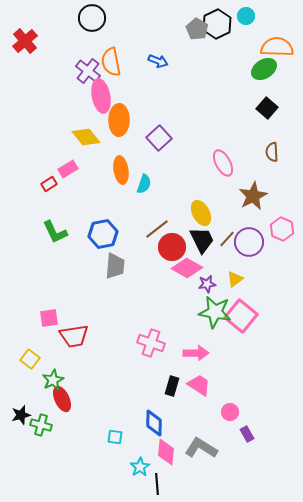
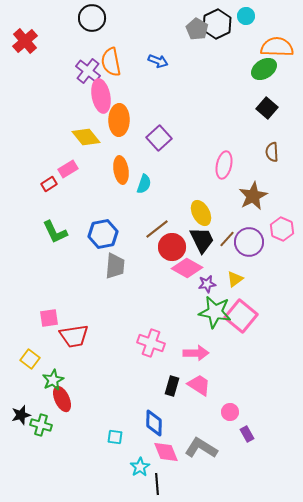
pink ellipse at (223, 163): moved 1 px right, 2 px down; rotated 40 degrees clockwise
pink diamond at (166, 452): rotated 28 degrees counterclockwise
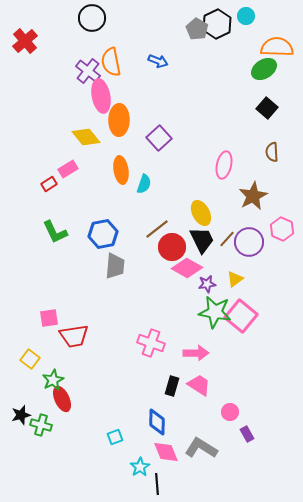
blue diamond at (154, 423): moved 3 px right, 1 px up
cyan square at (115, 437): rotated 28 degrees counterclockwise
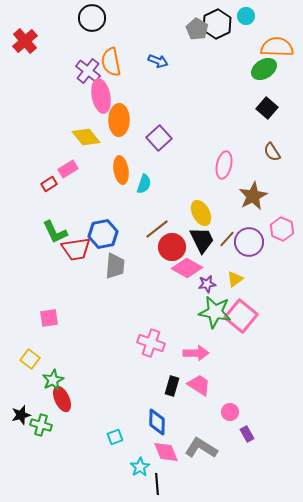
brown semicircle at (272, 152): rotated 30 degrees counterclockwise
red trapezoid at (74, 336): moved 2 px right, 87 px up
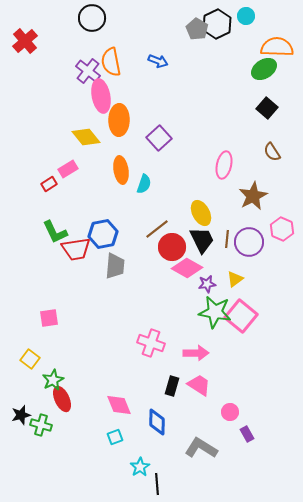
brown line at (227, 239): rotated 36 degrees counterclockwise
pink diamond at (166, 452): moved 47 px left, 47 px up
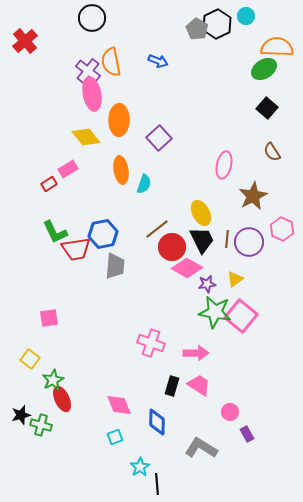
pink ellipse at (101, 96): moved 9 px left, 2 px up
